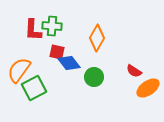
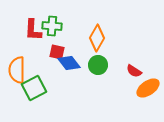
orange semicircle: moved 2 px left; rotated 36 degrees counterclockwise
green circle: moved 4 px right, 12 px up
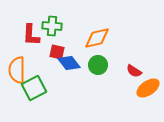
red L-shape: moved 2 px left, 5 px down
orange diamond: rotated 48 degrees clockwise
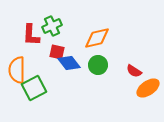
green cross: rotated 30 degrees counterclockwise
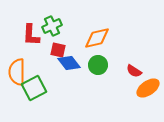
red square: moved 1 px right, 2 px up
orange semicircle: moved 2 px down
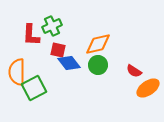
orange diamond: moved 1 px right, 6 px down
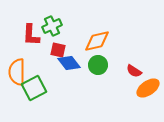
orange diamond: moved 1 px left, 3 px up
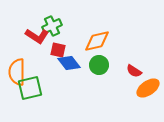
red L-shape: moved 6 px right, 1 px down; rotated 60 degrees counterclockwise
green circle: moved 1 px right
green square: moved 4 px left; rotated 15 degrees clockwise
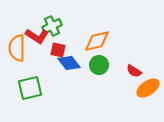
orange semicircle: moved 24 px up
